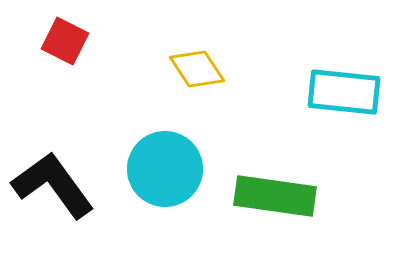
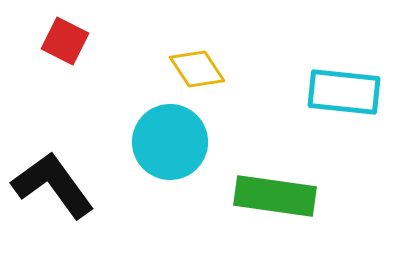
cyan circle: moved 5 px right, 27 px up
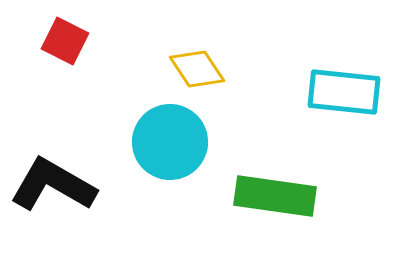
black L-shape: rotated 24 degrees counterclockwise
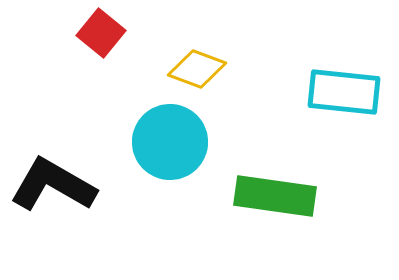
red square: moved 36 px right, 8 px up; rotated 12 degrees clockwise
yellow diamond: rotated 36 degrees counterclockwise
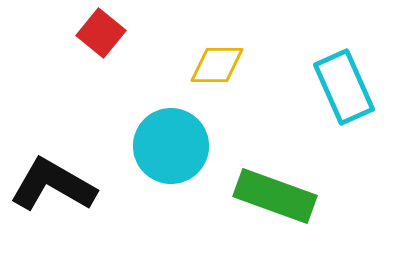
yellow diamond: moved 20 px right, 4 px up; rotated 20 degrees counterclockwise
cyan rectangle: moved 5 px up; rotated 60 degrees clockwise
cyan circle: moved 1 px right, 4 px down
green rectangle: rotated 12 degrees clockwise
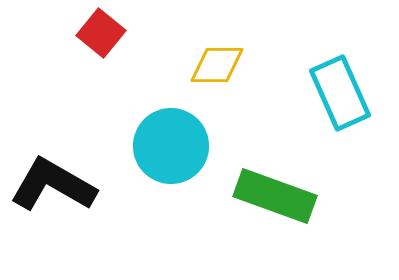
cyan rectangle: moved 4 px left, 6 px down
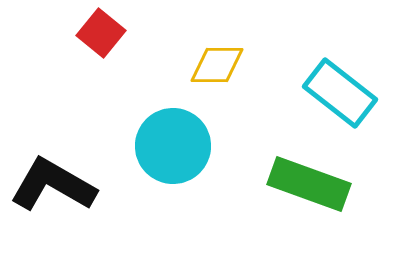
cyan rectangle: rotated 28 degrees counterclockwise
cyan circle: moved 2 px right
green rectangle: moved 34 px right, 12 px up
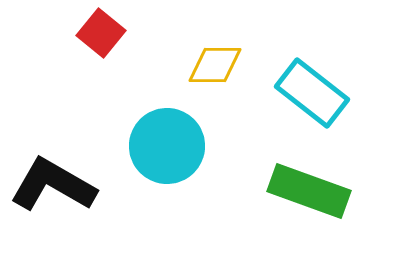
yellow diamond: moved 2 px left
cyan rectangle: moved 28 px left
cyan circle: moved 6 px left
green rectangle: moved 7 px down
